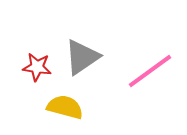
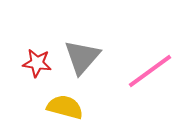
gray triangle: rotated 15 degrees counterclockwise
red star: moved 4 px up
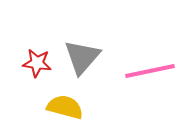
pink line: rotated 24 degrees clockwise
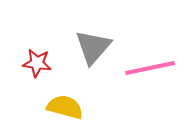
gray triangle: moved 11 px right, 10 px up
pink line: moved 3 px up
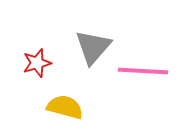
red star: rotated 24 degrees counterclockwise
pink line: moved 7 px left, 3 px down; rotated 15 degrees clockwise
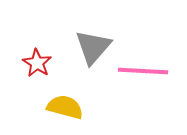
red star: rotated 24 degrees counterclockwise
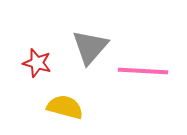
gray triangle: moved 3 px left
red star: rotated 16 degrees counterclockwise
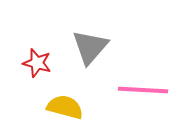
pink line: moved 19 px down
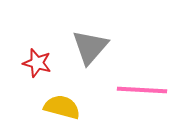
pink line: moved 1 px left
yellow semicircle: moved 3 px left
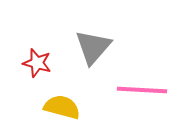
gray triangle: moved 3 px right
